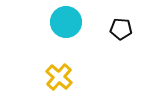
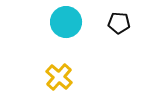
black pentagon: moved 2 px left, 6 px up
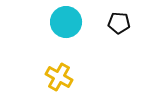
yellow cross: rotated 12 degrees counterclockwise
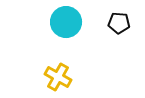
yellow cross: moved 1 px left
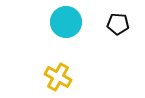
black pentagon: moved 1 px left, 1 px down
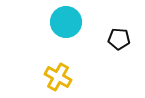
black pentagon: moved 1 px right, 15 px down
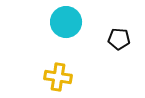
yellow cross: rotated 20 degrees counterclockwise
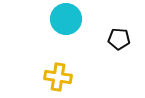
cyan circle: moved 3 px up
